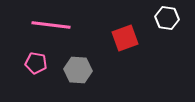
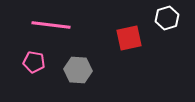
white hexagon: rotated 25 degrees counterclockwise
red square: moved 4 px right; rotated 8 degrees clockwise
pink pentagon: moved 2 px left, 1 px up
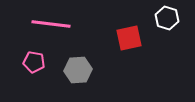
white hexagon: rotated 25 degrees counterclockwise
pink line: moved 1 px up
gray hexagon: rotated 8 degrees counterclockwise
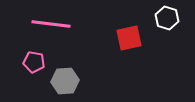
gray hexagon: moved 13 px left, 11 px down
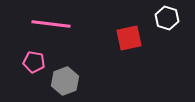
gray hexagon: rotated 16 degrees counterclockwise
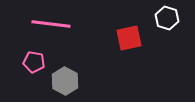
gray hexagon: rotated 12 degrees counterclockwise
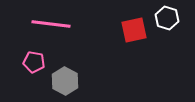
red square: moved 5 px right, 8 px up
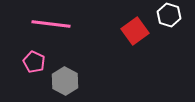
white hexagon: moved 2 px right, 3 px up
red square: moved 1 px right, 1 px down; rotated 24 degrees counterclockwise
pink pentagon: rotated 15 degrees clockwise
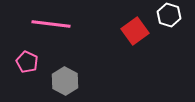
pink pentagon: moved 7 px left
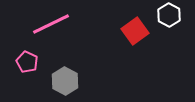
white hexagon: rotated 10 degrees clockwise
pink line: rotated 33 degrees counterclockwise
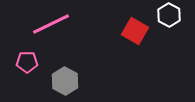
red square: rotated 24 degrees counterclockwise
pink pentagon: rotated 25 degrees counterclockwise
